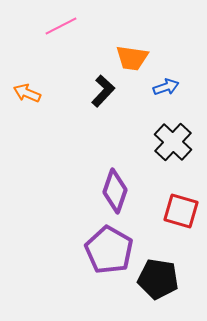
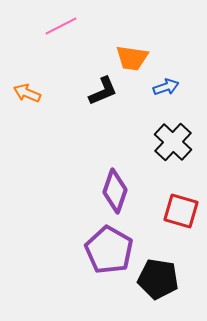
black L-shape: rotated 24 degrees clockwise
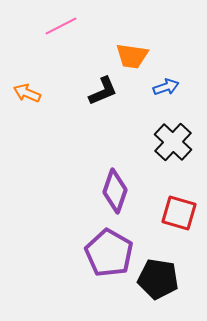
orange trapezoid: moved 2 px up
red square: moved 2 px left, 2 px down
purple pentagon: moved 3 px down
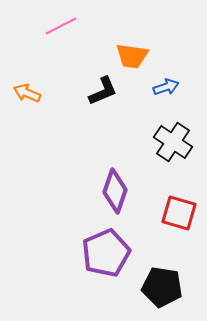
black cross: rotated 9 degrees counterclockwise
purple pentagon: moved 3 px left; rotated 18 degrees clockwise
black pentagon: moved 4 px right, 8 px down
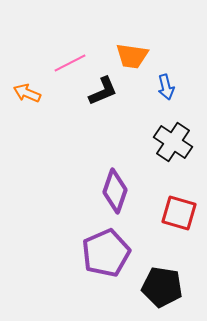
pink line: moved 9 px right, 37 px down
blue arrow: rotated 95 degrees clockwise
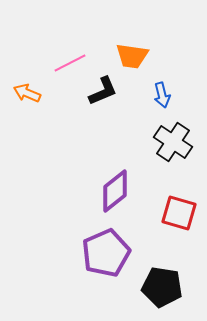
blue arrow: moved 4 px left, 8 px down
purple diamond: rotated 33 degrees clockwise
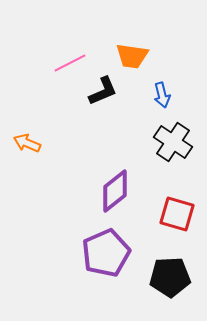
orange arrow: moved 50 px down
red square: moved 2 px left, 1 px down
black pentagon: moved 8 px right, 10 px up; rotated 12 degrees counterclockwise
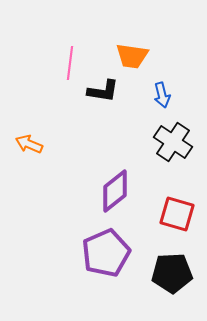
pink line: rotated 56 degrees counterclockwise
black L-shape: rotated 32 degrees clockwise
orange arrow: moved 2 px right, 1 px down
black pentagon: moved 2 px right, 4 px up
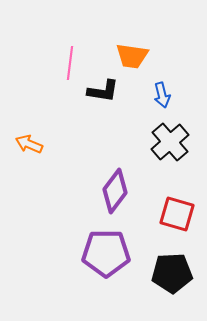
black cross: moved 3 px left; rotated 15 degrees clockwise
purple diamond: rotated 15 degrees counterclockwise
purple pentagon: rotated 24 degrees clockwise
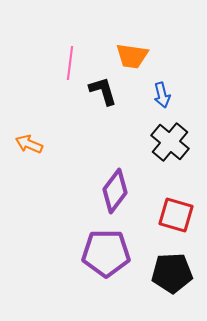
black L-shape: rotated 116 degrees counterclockwise
black cross: rotated 9 degrees counterclockwise
red square: moved 1 px left, 1 px down
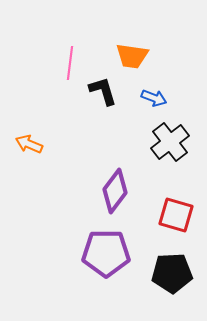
blue arrow: moved 8 px left, 3 px down; rotated 55 degrees counterclockwise
black cross: rotated 12 degrees clockwise
